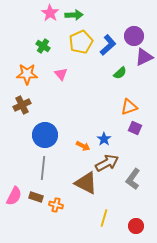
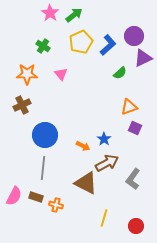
green arrow: rotated 36 degrees counterclockwise
purple triangle: moved 1 px left, 1 px down
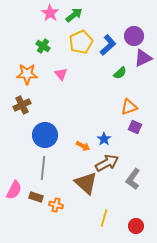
purple square: moved 1 px up
brown triangle: rotated 15 degrees clockwise
pink semicircle: moved 6 px up
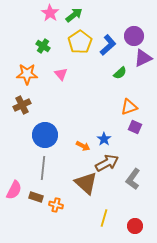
yellow pentagon: moved 1 px left; rotated 10 degrees counterclockwise
red circle: moved 1 px left
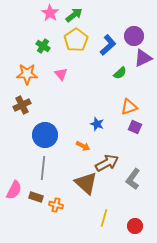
yellow pentagon: moved 4 px left, 2 px up
blue star: moved 7 px left, 15 px up; rotated 16 degrees counterclockwise
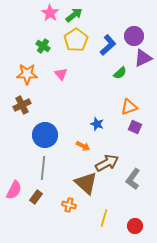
brown rectangle: rotated 72 degrees counterclockwise
orange cross: moved 13 px right
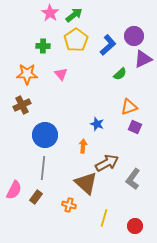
green cross: rotated 32 degrees counterclockwise
purple triangle: moved 1 px down
green semicircle: moved 1 px down
orange arrow: rotated 112 degrees counterclockwise
